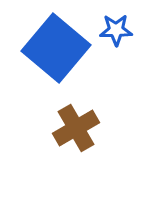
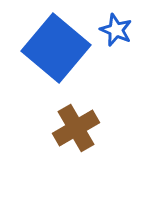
blue star: rotated 24 degrees clockwise
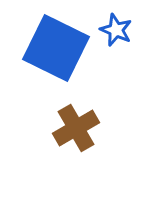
blue square: rotated 14 degrees counterclockwise
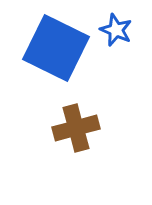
brown cross: rotated 15 degrees clockwise
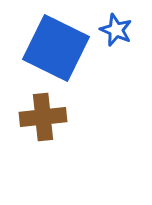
brown cross: moved 33 px left, 11 px up; rotated 9 degrees clockwise
